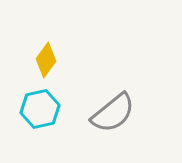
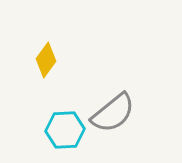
cyan hexagon: moved 25 px right, 21 px down; rotated 9 degrees clockwise
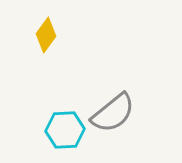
yellow diamond: moved 25 px up
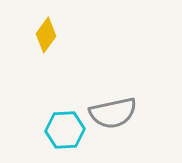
gray semicircle: rotated 27 degrees clockwise
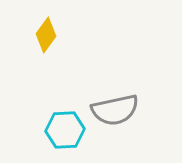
gray semicircle: moved 2 px right, 3 px up
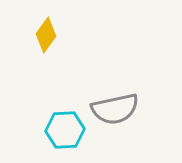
gray semicircle: moved 1 px up
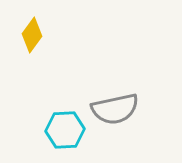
yellow diamond: moved 14 px left
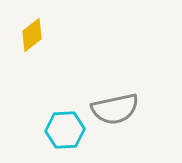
yellow diamond: rotated 16 degrees clockwise
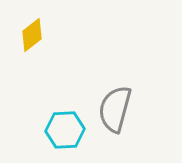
gray semicircle: rotated 117 degrees clockwise
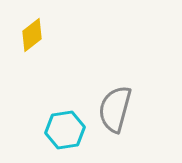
cyan hexagon: rotated 6 degrees counterclockwise
